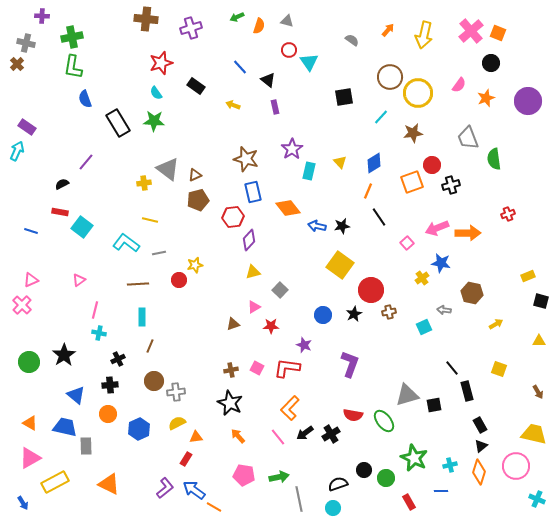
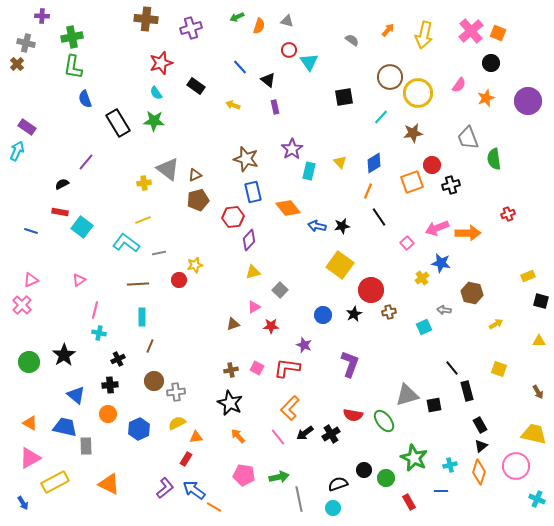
yellow line at (150, 220): moved 7 px left; rotated 35 degrees counterclockwise
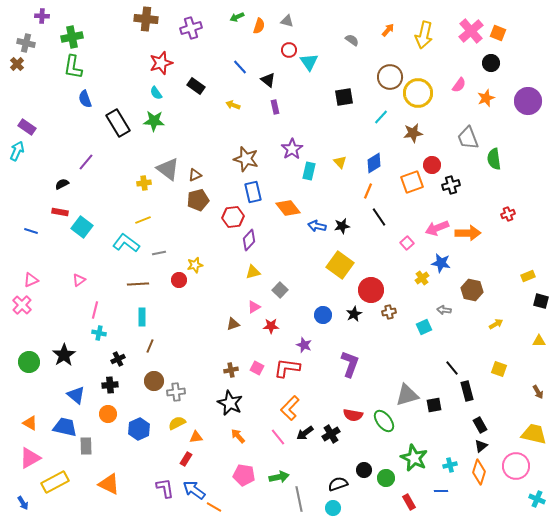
brown hexagon at (472, 293): moved 3 px up
purple L-shape at (165, 488): rotated 60 degrees counterclockwise
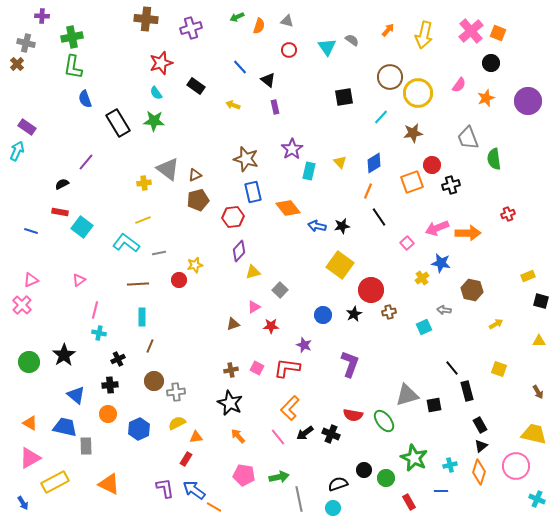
cyan triangle at (309, 62): moved 18 px right, 15 px up
purple diamond at (249, 240): moved 10 px left, 11 px down
black cross at (331, 434): rotated 36 degrees counterclockwise
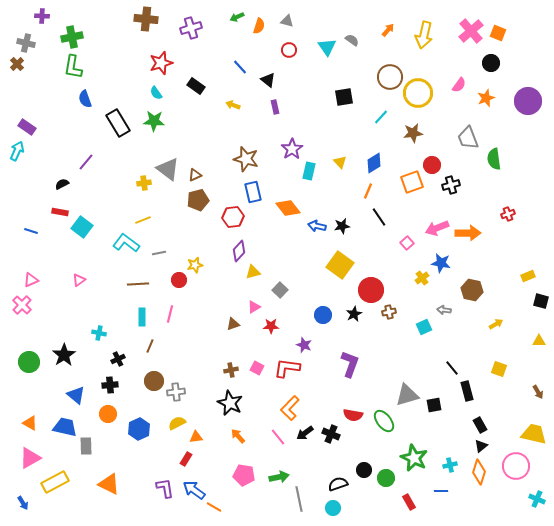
pink line at (95, 310): moved 75 px right, 4 px down
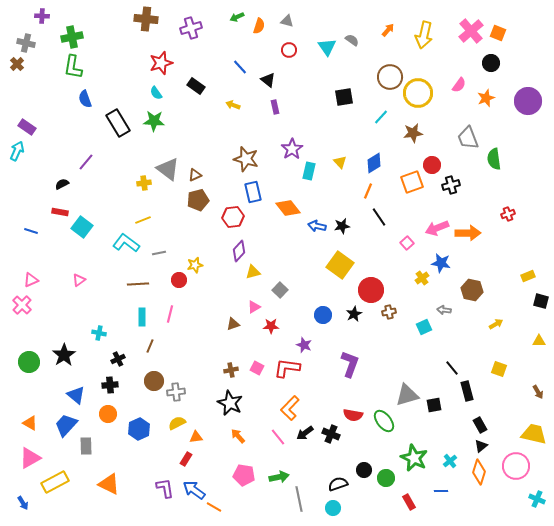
blue trapezoid at (65, 427): moved 1 px right, 2 px up; rotated 60 degrees counterclockwise
cyan cross at (450, 465): moved 4 px up; rotated 24 degrees counterclockwise
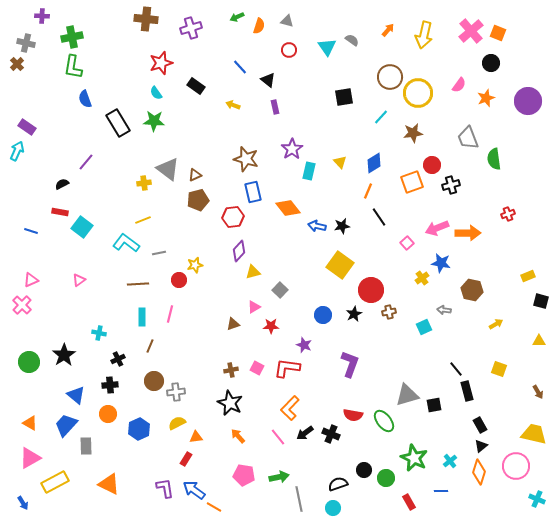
black line at (452, 368): moved 4 px right, 1 px down
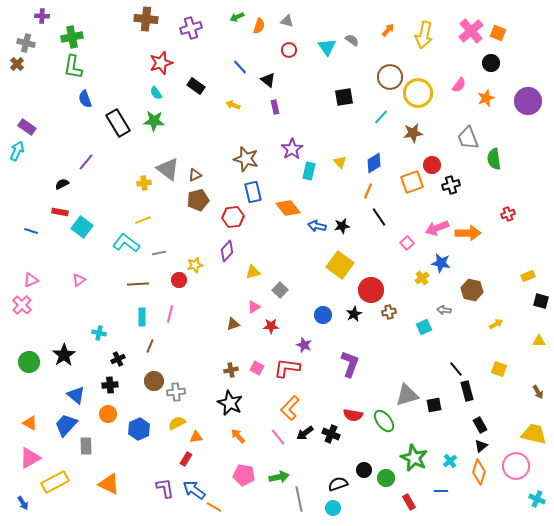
purple diamond at (239, 251): moved 12 px left
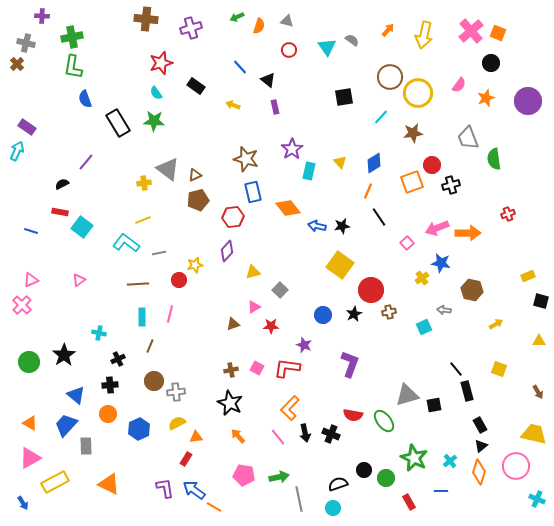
black arrow at (305, 433): rotated 66 degrees counterclockwise
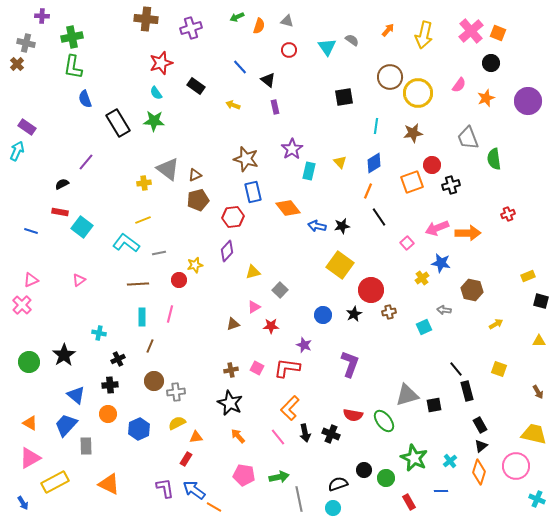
cyan line at (381, 117): moved 5 px left, 9 px down; rotated 35 degrees counterclockwise
